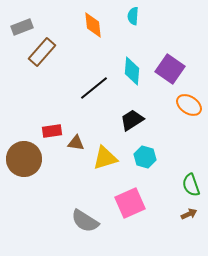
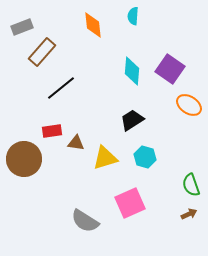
black line: moved 33 px left
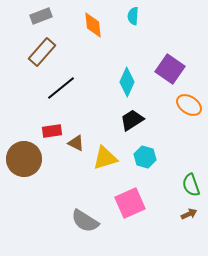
gray rectangle: moved 19 px right, 11 px up
cyan diamond: moved 5 px left, 11 px down; rotated 20 degrees clockwise
brown triangle: rotated 18 degrees clockwise
